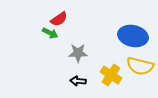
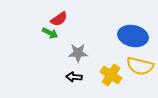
black arrow: moved 4 px left, 4 px up
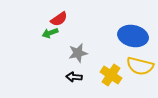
green arrow: rotated 133 degrees clockwise
gray star: rotated 12 degrees counterclockwise
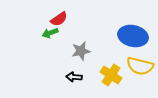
gray star: moved 3 px right, 2 px up
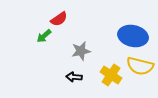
green arrow: moved 6 px left, 3 px down; rotated 21 degrees counterclockwise
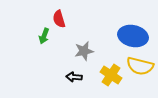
red semicircle: rotated 108 degrees clockwise
green arrow: rotated 28 degrees counterclockwise
gray star: moved 3 px right
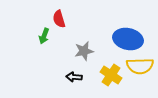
blue ellipse: moved 5 px left, 3 px down
yellow semicircle: rotated 16 degrees counterclockwise
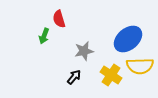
blue ellipse: rotated 52 degrees counterclockwise
black arrow: rotated 126 degrees clockwise
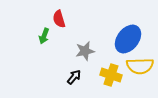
blue ellipse: rotated 12 degrees counterclockwise
gray star: moved 1 px right
yellow cross: rotated 15 degrees counterclockwise
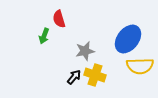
yellow cross: moved 16 px left
